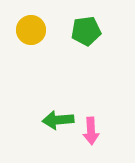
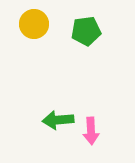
yellow circle: moved 3 px right, 6 px up
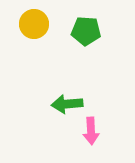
green pentagon: rotated 12 degrees clockwise
green arrow: moved 9 px right, 16 px up
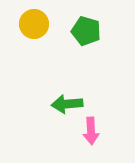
green pentagon: rotated 12 degrees clockwise
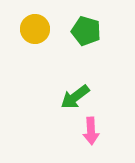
yellow circle: moved 1 px right, 5 px down
green arrow: moved 8 px right, 7 px up; rotated 32 degrees counterclockwise
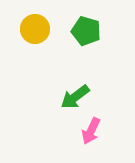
pink arrow: rotated 28 degrees clockwise
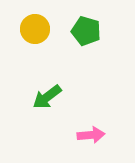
green arrow: moved 28 px left
pink arrow: moved 4 px down; rotated 120 degrees counterclockwise
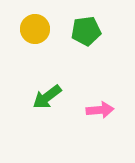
green pentagon: rotated 24 degrees counterclockwise
pink arrow: moved 9 px right, 25 px up
